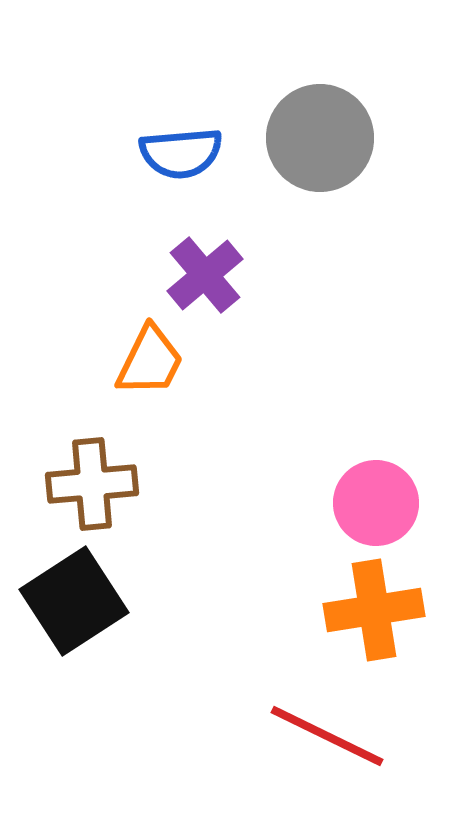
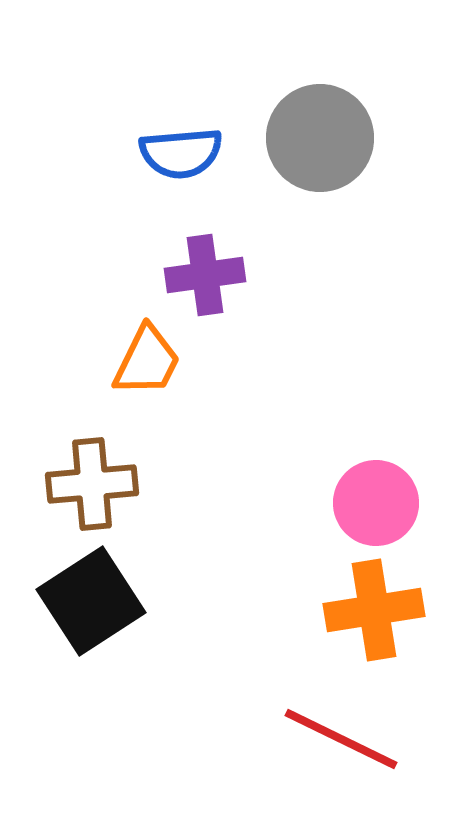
purple cross: rotated 32 degrees clockwise
orange trapezoid: moved 3 px left
black square: moved 17 px right
red line: moved 14 px right, 3 px down
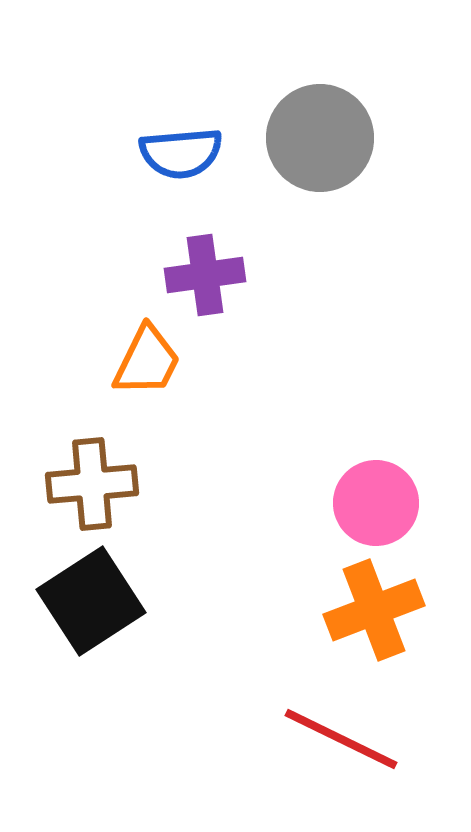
orange cross: rotated 12 degrees counterclockwise
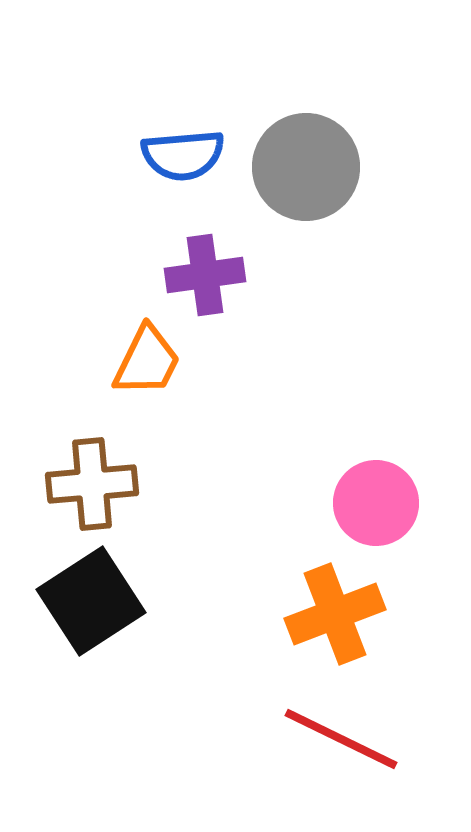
gray circle: moved 14 px left, 29 px down
blue semicircle: moved 2 px right, 2 px down
orange cross: moved 39 px left, 4 px down
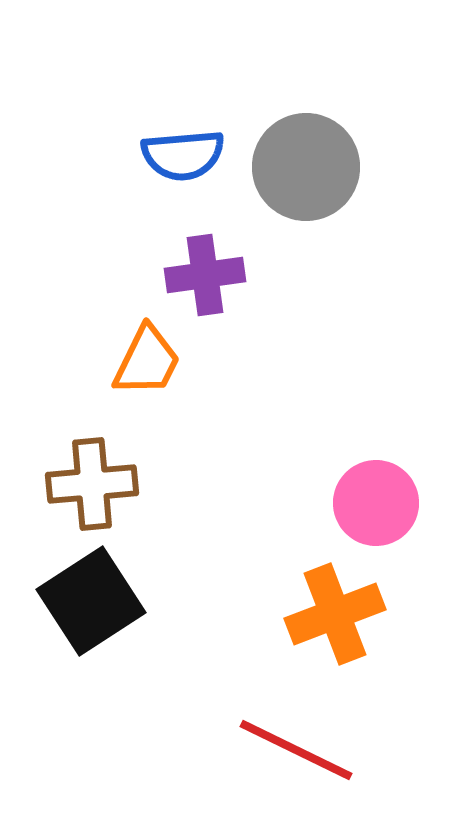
red line: moved 45 px left, 11 px down
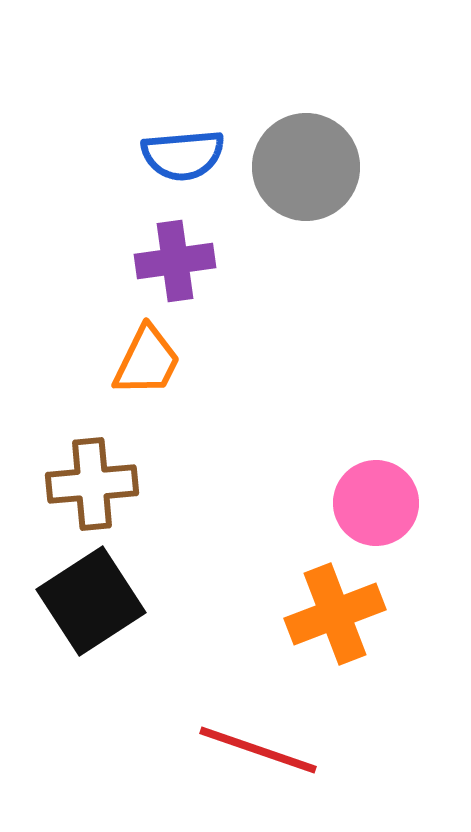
purple cross: moved 30 px left, 14 px up
red line: moved 38 px left; rotated 7 degrees counterclockwise
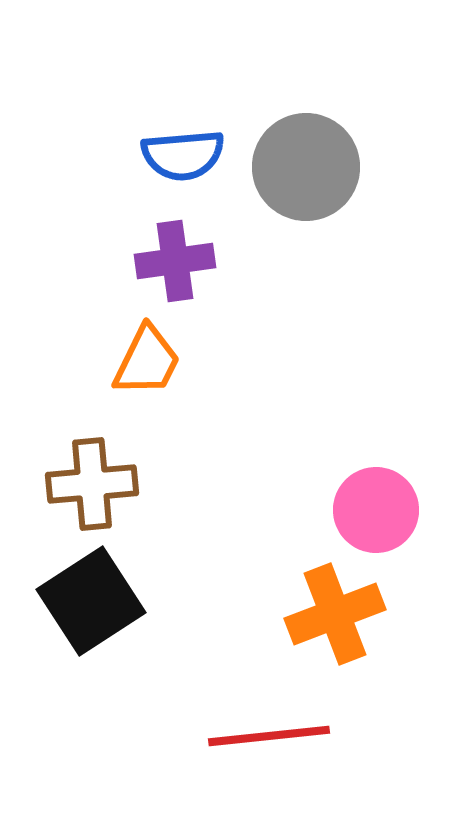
pink circle: moved 7 px down
red line: moved 11 px right, 14 px up; rotated 25 degrees counterclockwise
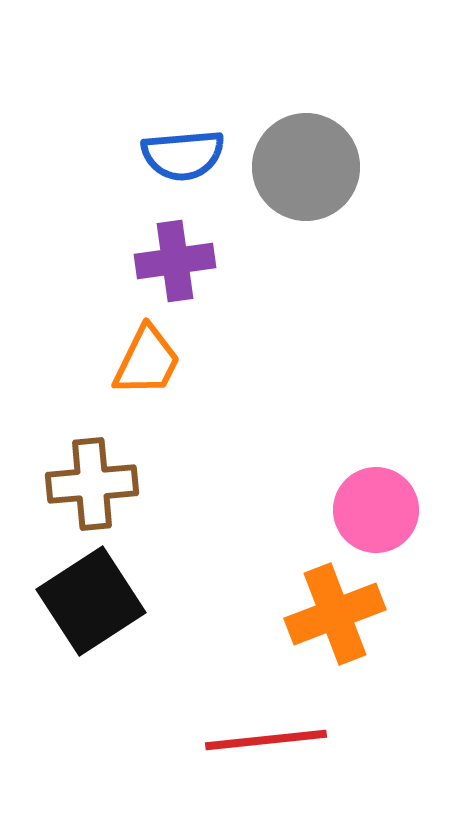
red line: moved 3 px left, 4 px down
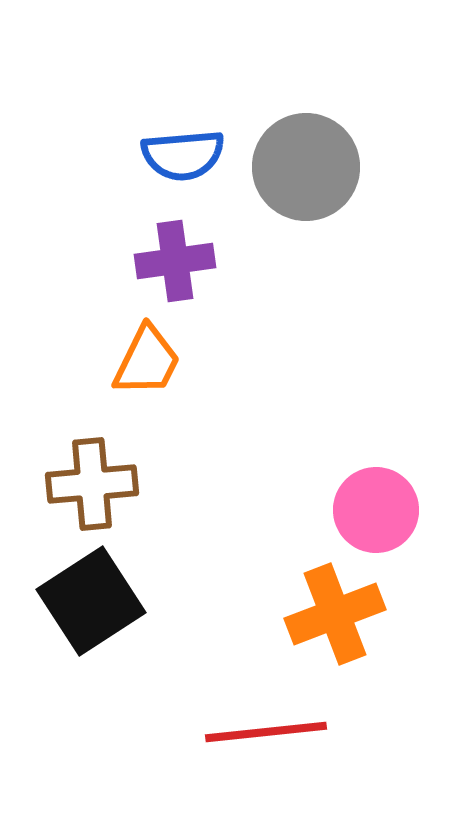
red line: moved 8 px up
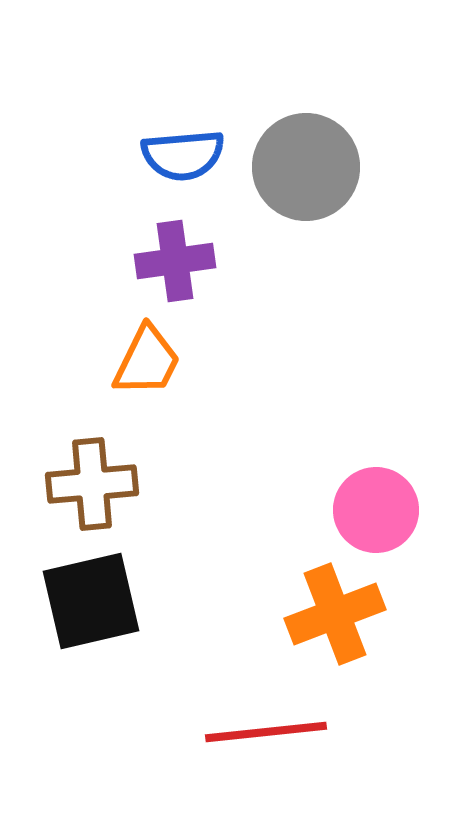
black square: rotated 20 degrees clockwise
